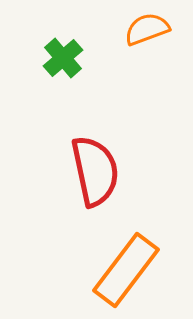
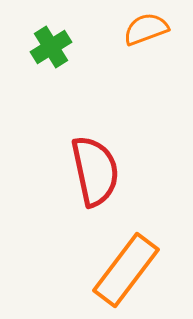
orange semicircle: moved 1 px left
green cross: moved 12 px left, 11 px up; rotated 9 degrees clockwise
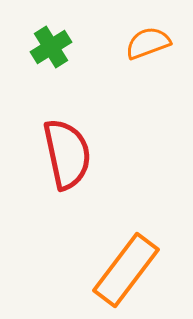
orange semicircle: moved 2 px right, 14 px down
red semicircle: moved 28 px left, 17 px up
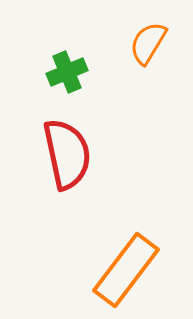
orange semicircle: rotated 39 degrees counterclockwise
green cross: moved 16 px right, 25 px down; rotated 9 degrees clockwise
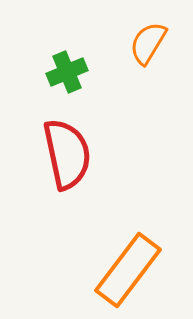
orange rectangle: moved 2 px right
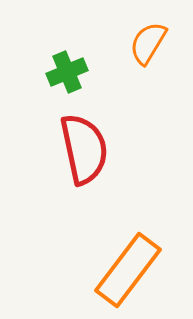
red semicircle: moved 17 px right, 5 px up
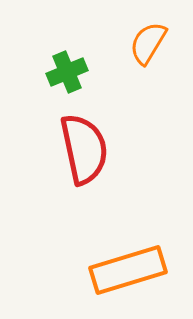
orange rectangle: rotated 36 degrees clockwise
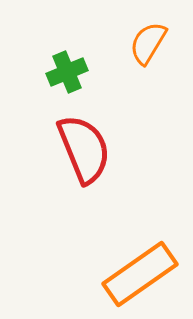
red semicircle: rotated 10 degrees counterclockwise
orange rectangle: moved 12 px right, 4 px down; rotated 18 degrees counterclockwise
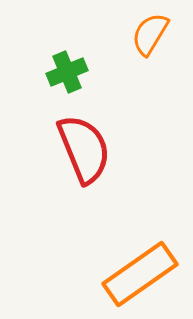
orange semicircle: moved 2 px right, 9 px up
